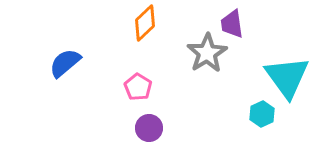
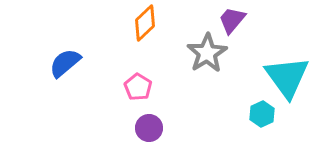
purple trapezoid: moved 4 px up; rotated 48 degrees clockwise
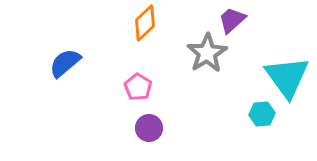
purple trapezoid: rotated 8 degrees clockwise
cyan hexagon: rotated 20 degrees clockwise
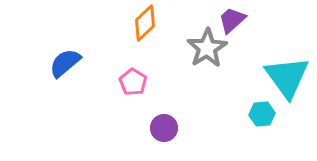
gray star: moved 5 px up
pink pentagon: moved 5 px left, 5 px up
purple circle: moved 15 px right
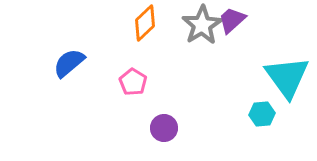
gray star: moved 5 px left, 23 px up
blue semicircle: moved 4 px right
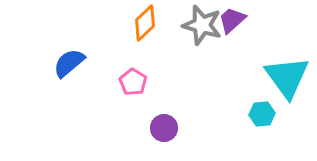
gray star: rotated 24 degrees counterclockwise
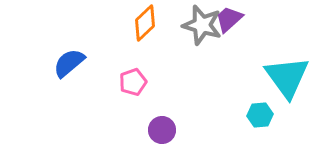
purple trapezoid: moved 3 px left, 1 px up
pink pentagon: rotated 20 degrees clockwise
cyan hexagon: moved 2 px left, 1 px down
purple circle: moved 2 px left, 2 px down
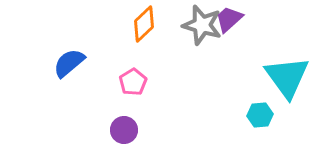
orange diamond: moved 1 px left, 1 px down
pink pentagon: rotated 12 degrees counterclockwise
purple circle: moved 38 px left
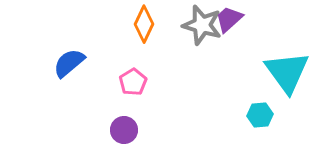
orange diamond: rotated 21 degrees counterclockwise
cyan triangle: moved 5 px up
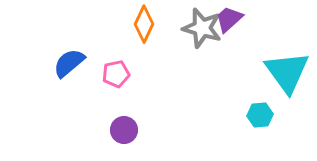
gray star: moved 3 px down
pink pentagon: moved 17 px left, 8 px up; rotated 20 degrees clockwise
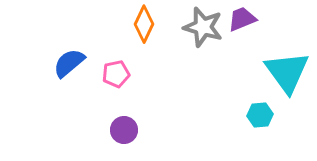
purple trapezoid: moved 13 px right; rotated 20 degrees clockwise
gray star: moved 1 px right, 1 px up
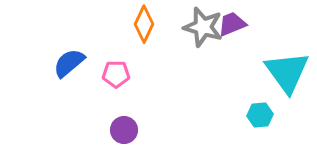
purple trapezoid: moved 10 px left, 5 px down
pink pentagon: rotated 12 degrees clockwise
